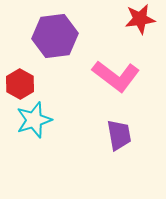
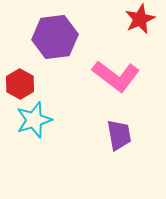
red star: rotated 16 degrees counterclockwise
purple hexagon: moved 1 px down
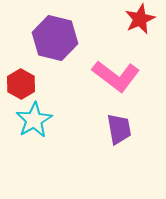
purple hexagon: moved 1 px down; rotated 21 degrees clockwise
red hexagon: moved 1 px right
cyan star: rotated 12 degrees counterclockwise
purple trapezoid: moved 6 px up
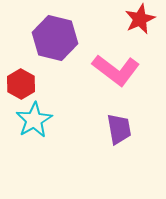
pink L-shape: moved 6 px up
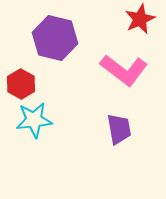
pink L-shape: moved 8 px right
cyan star: rotated 24 degrees clockwise
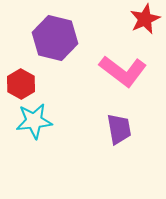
red star: moved 5 px right
pink L-shape: moved 1 px left, 1 px down
cyan star: moved 1 px down
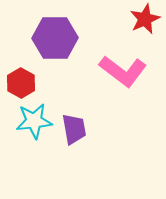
purple hexagon: rotated 15 degrees counterclockwise
red hexagon: moved 1 px up
purple trapezoid: moved 45 px left
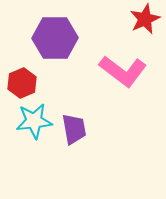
red hexagon: moved 1 px right; rotated 8 degrees clockwise
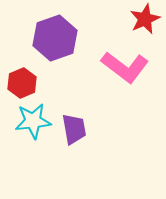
purple hexagon: rotated 18 degrees counterclockwise
pink L-shape: moved 2 px right, 4 px up
cyan star: moved 1 px left
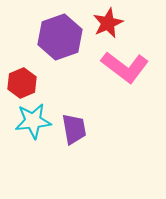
red star: moved 37 px left, 4 px down
purple hexagon: moved 5 px right, 1 px up
